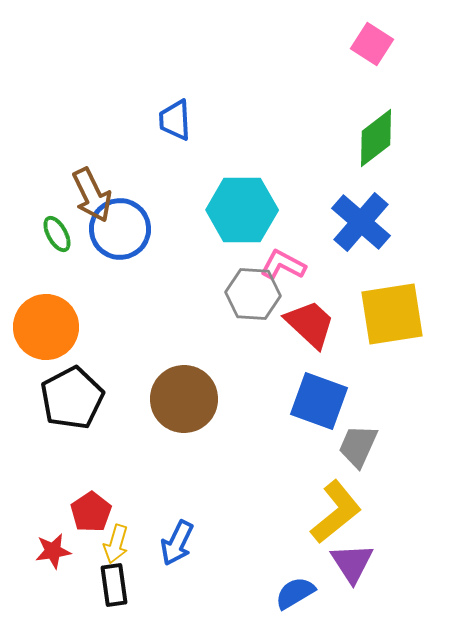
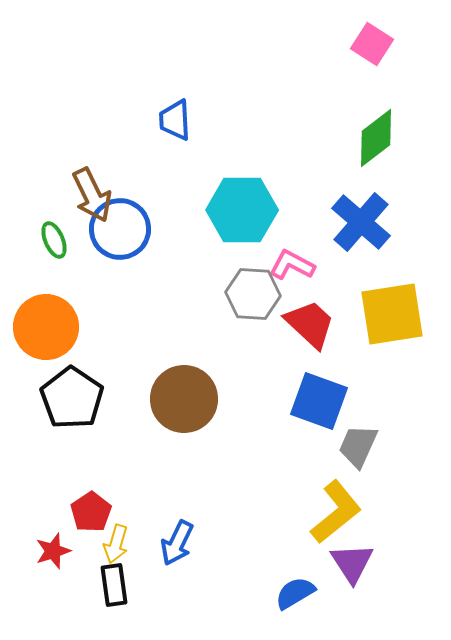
green ellipse: moved 3 px left, 6 px down; rotated 6 degrees clockwise
pink L-shape: moved 9 px right
black pentagon: rotated 10 degrees counterclockwise
red star: rotated 9 degrees counterclockwise
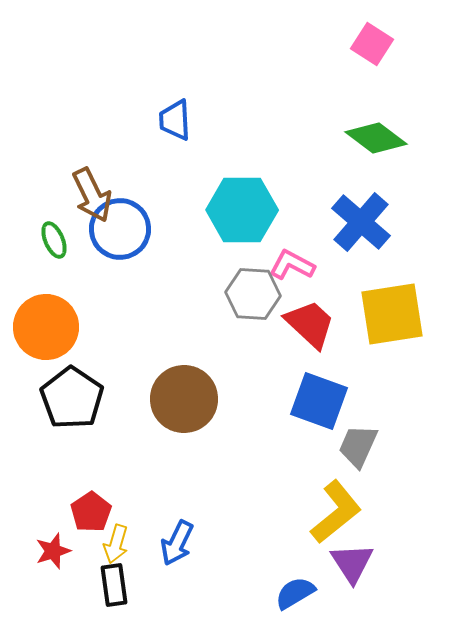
green diamond: rotated 74 degrees clockwise
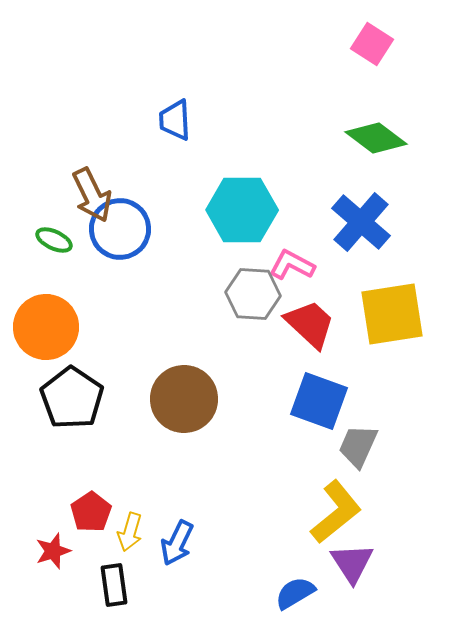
green ellipse: rotated 42 degrees counterclockwise
yellow arrow: moved 14 px right, 12 px up
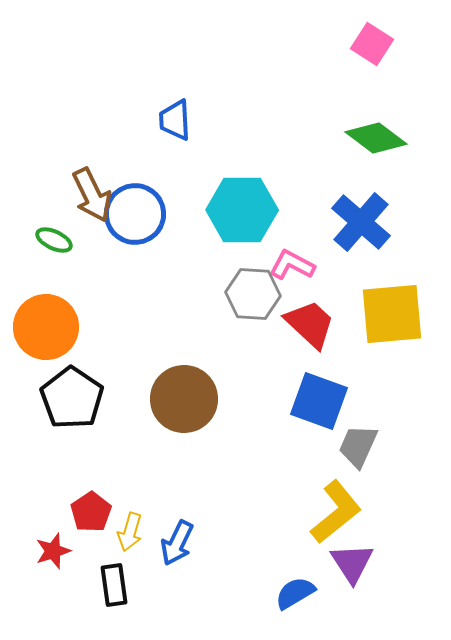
blue circle: moved 15 px right, 15 px up
yellow square: rotated 4 degrees clockwise
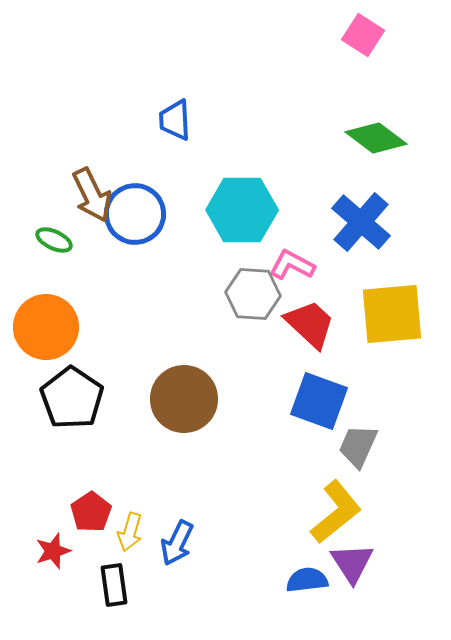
pink square: moved 9 px left, 9 px up
blue semicircle: moved 12 px right, 13 px up; rotated 24 degrees clockwise
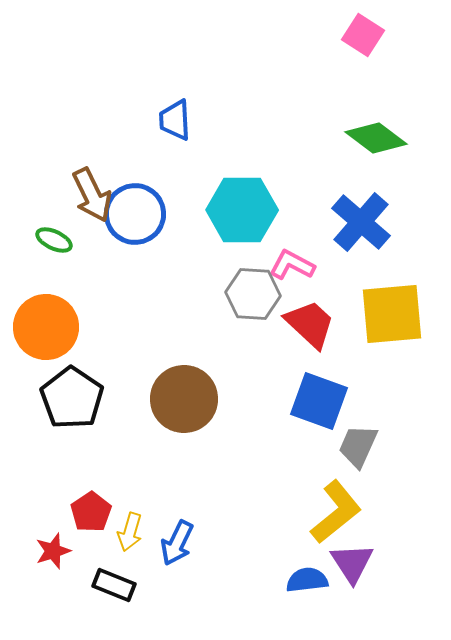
black rectangle: rotated 60 degrees counterclockwise
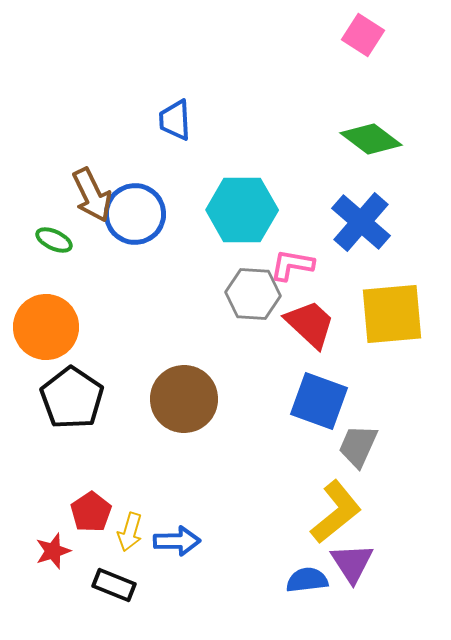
green diamond: moved 5 px left, 1 px down
pink L-shape: rotated 18 degrees counterclockwise
blue arrow: moved 2 px up; rotated 117 degrees counterclockwise
